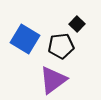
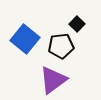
blue square: rotated 8 degrees clockwise
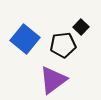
black square: moved 4 px right, 3 px down
black pentagon: moved 2 px right, 1 px up
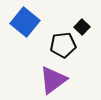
black square: moved 1 px right
blue square: moved 17 px up
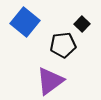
black square: moved 3 px up
purple triangle: moved 3 px left, 1 px down
